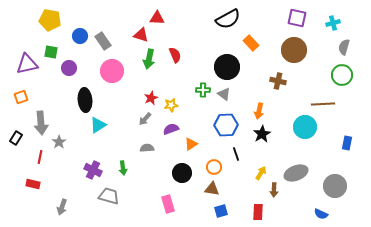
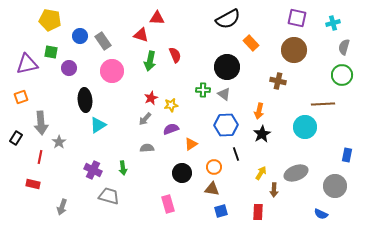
green arrow at (149, 59): moved 1 px right, 2 px down
blue rectangle at (347, 143): moved 12 px down
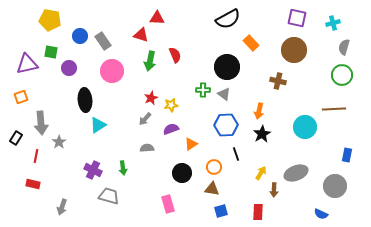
brown line at (323, 104): moved 11 px right, 5 px down
red line at (40, 157): moved 4 px left, 1 px up
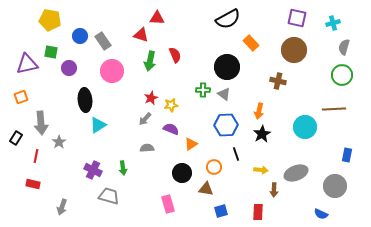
purple semicircle at (171, 129): rotated 42 degrees clockwise
yellow arrow at (261, 173): moved 3 px up; rotated 64 degrees clockwise
brown triangle at (212, 189): moved 6 px left
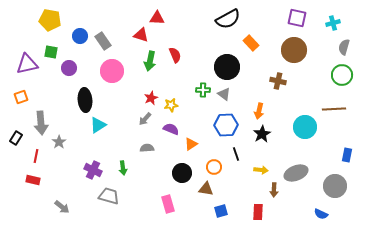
red rectangle at (33, 184): moved 4 px up
gray arrow at (62, 207): rotated 70 degrees counterclockwise
